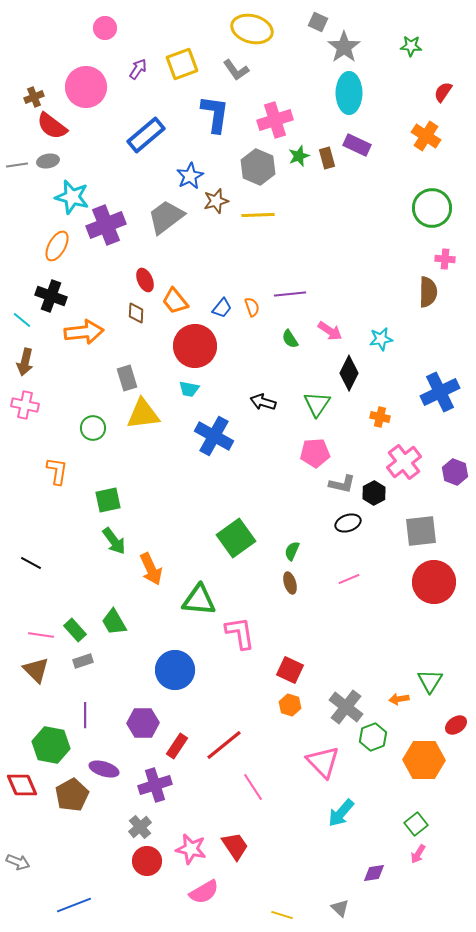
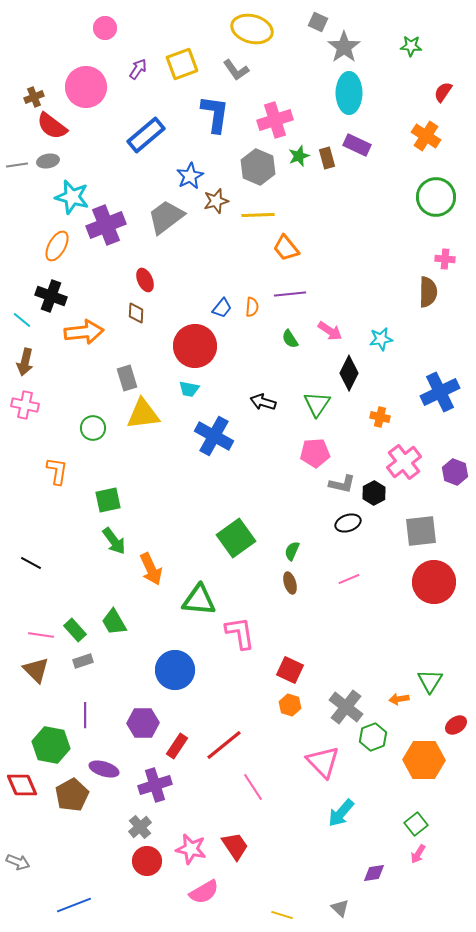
green circle at (432, 208): moved 4 px right, 11 px up
orange trapezoid at (175, 301): moved 111 px right, 53 px up
orange semicircle at (252, 307): rotated 24 degrees clockwise
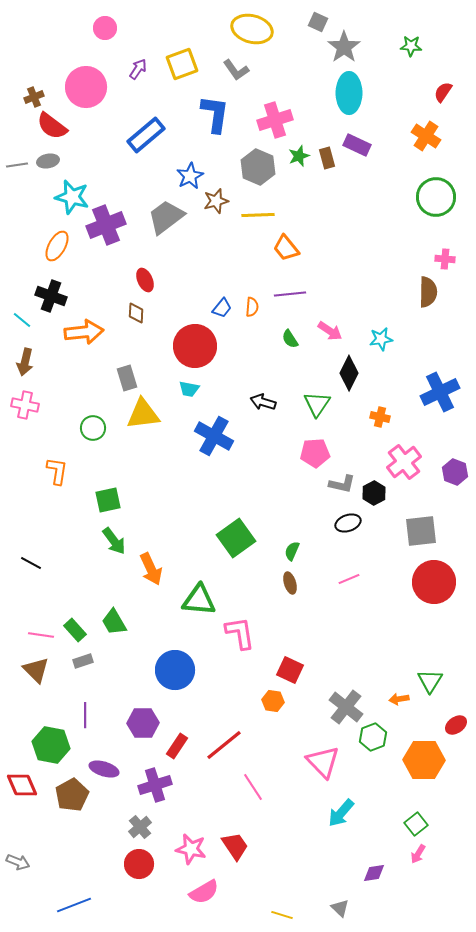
orange hexagon at (290, 705): moved 17 px left, 4 px up; rotated 10 degrees counterclockwise
red circle at (147, 861): moved 8 px left, 3 px down
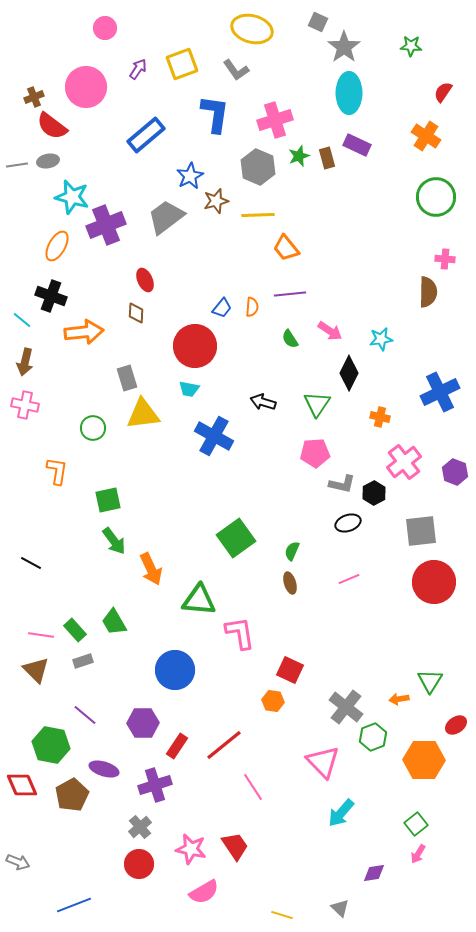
purple line at (85, 715): rotated 50 degrees counterclockwise
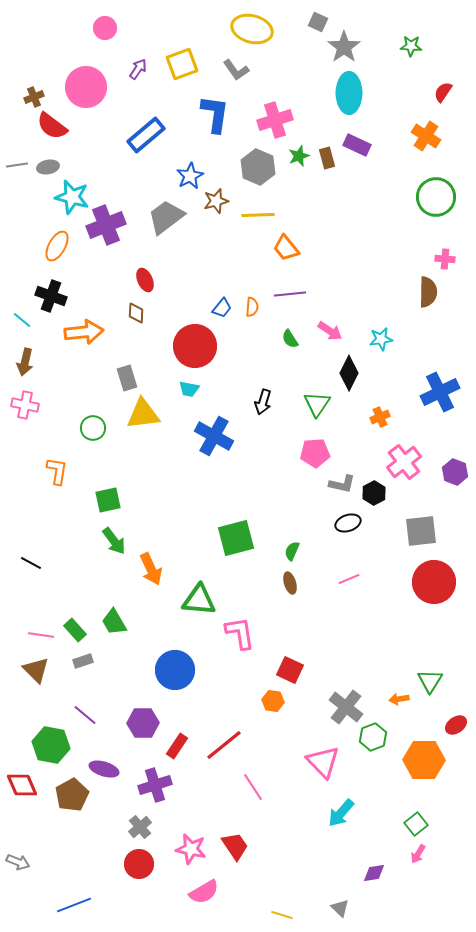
gray ellipse at (48, 161): moved 6 px down
black arrow at (263, 402): rotated 90 degrees counterclockwise
orange cross at (380, 417): rotated 36 degrees counterclockwise
green square at (236, 538): rotated 21 degrees clockwise
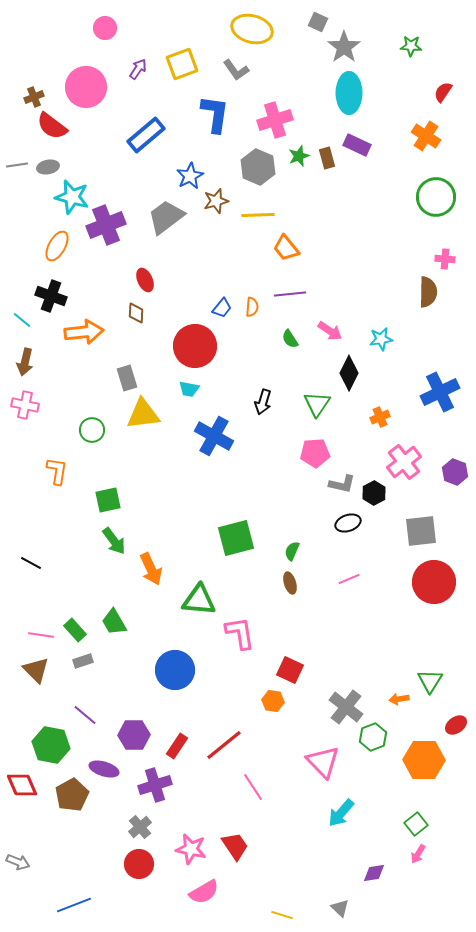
green circle at (93, 428): moved 1 px left, 2 px down
purple hexagon at (143, 723): moved 9 px left, 12 px down
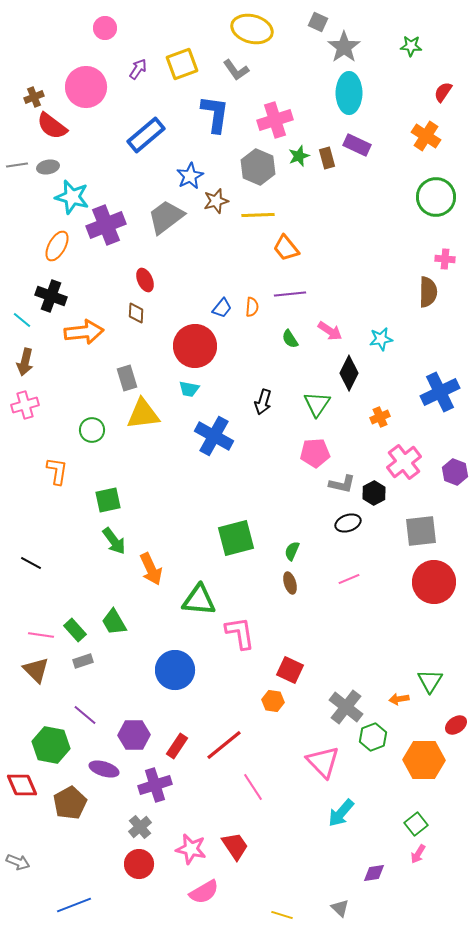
pink cross at (25, 405): rotated 28 degrees counterclockwise
brown pentagon at (72, 795): moved 2 px left, 8 px down
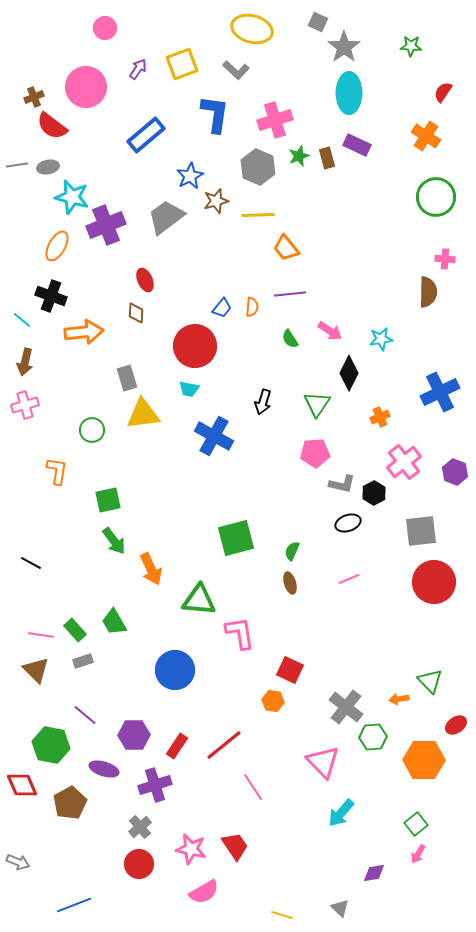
gray L-shape at (236, 70): rotated 12 degrees counterclockwise
green triangle at (430, 681): rotated 16 degrees counterclockwise
green hexagon at (373, 737): rotated 16 degrees clockwise
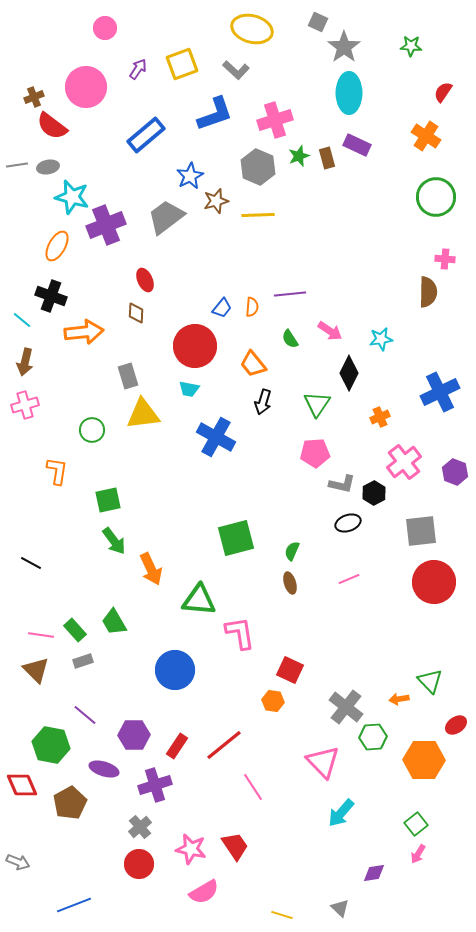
blue L-shape at (215, 114): rotated 63 degrees clockwise
orange trapezoid at (286, 248): moved 33 px left, 116 px down
gray rectangle at (127, 378): moved 1 px right, 2 px up
blue cross at (214, 436): moved 2 px right, 1 px down
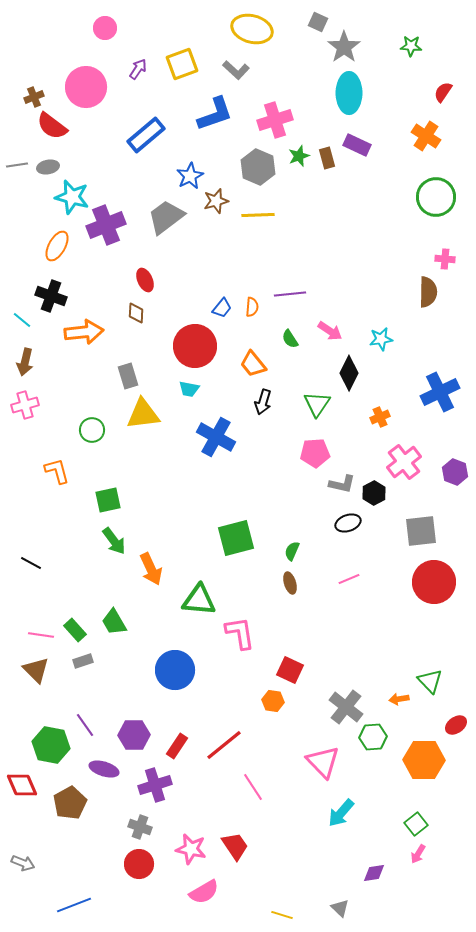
orange L-shape at (57, 471): rotated 24 degrees counterclockwise
purple line at (85, 715): moved 10 px down; rotated 15 degrees clockwise
gray cross at (140, 827): rotated 30 degrees counterclockwise
gray arrow at (18, 862): moved 5 px right, 1 px down
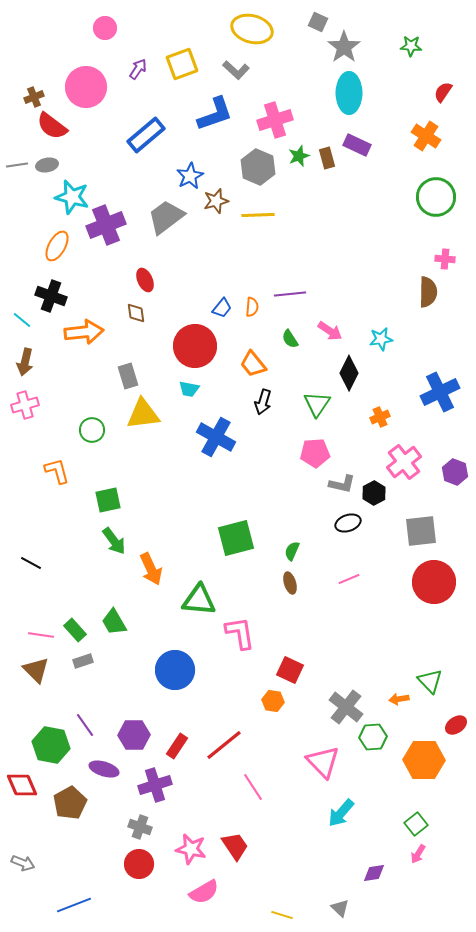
gray ellipse at (48, 167): moved 1 px left, 2 px up
brown diamond at (136, 313): rotated 10 degrees counterclockwise
